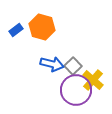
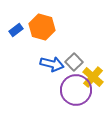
gray square: moved 1 px right, 4 px up
yellow cross: moved 3 px up
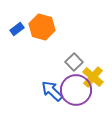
blue rectangle: moved 1 px right, 1 px up
blue arrow: moved 27 px down; rotated 150 degrees counterclockwise
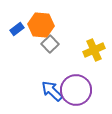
orange hexagon: moved 1 px left, 2 px up; rotated 10 degrees counterclockwise
gray square: moved 24 px left, 18 px up
yellow cross: moved 1 px right, 27 px up; rotated 25 degrees clockwise
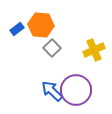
gray square: moved 2 px right, 4 px down
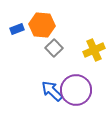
orange hexagon: moved 1 px right
blue rectangle: rotated 16 degrees clockwise
gray square: moved 2 px right
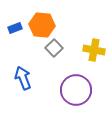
blue rectangle: moved 2 px left, 1 px up
yellow cross: rotated 35 degrees clockwise
blue arrow: moved 29 px left, 13 px up; rotated 25 degrees clockwise
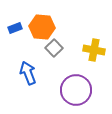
orange hexagon: moved 2 px down
blue arrow: moved 5 px right, 5 px up
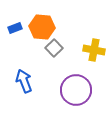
blue arrow: moved 4 px left, 8 px down
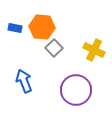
blue rectangle: rotated 32 degrees clockwise
yellow cross: rotated 15 degrees clockwise
